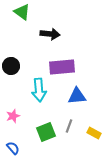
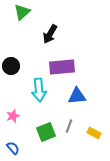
green triangle: rotated 42 degrees clockwise
black arrow: rotated 114 degrees clockwise
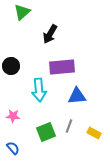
pink star: rotated 24 degrees clockwise
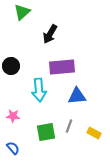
green square: rotated 12 degrees clockwise
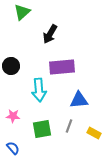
blue triangle: moved 2 px right, 4 px down
green square: moved 4 px left, 3 px up
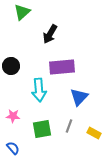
blue triangle: moved 3 px up; rotated 42 degrees counterclockwise
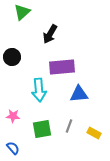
black circle: moved 1 px right, 9 px up
blue triangle: moved 3 px up; rotated 42 degrees clockwise
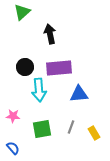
black arrow: rotated 138 degrees clockwise
black circle: moved 13 px right, 10 px down
purple rectangle: moved 3 px left, 1 px down
gray line: moved 2 px right, 1 px down
yellow rectangle: rotated 32 degrees clockwise
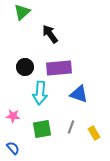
black arrow: rotated 24 degrees counterclockwise
cyan arrow: moved 1 px right, 3 px down; rotated 10 degrees clockwise
blue triangle: rotated 24 degrees clockwise
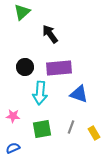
blue semicircle: rotated 72 degrees counterclockwise
